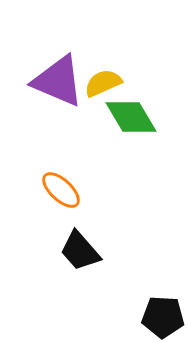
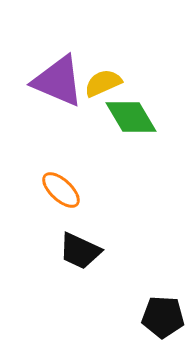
black trapezoid: rotated 24 degrees counterclockwise
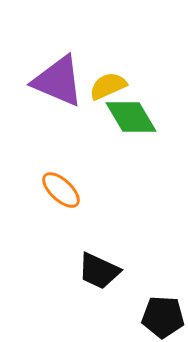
yellow semicircle: moved 5 px right, 3 px down
black trapezoid: moved 19 px right, 20 px down
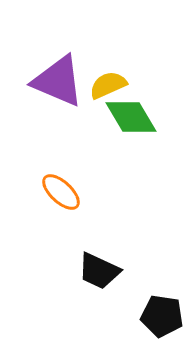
yellow semicircle: moved 1 px up
orange ellipse: moved 2 px down
black pentagon: moved 1 px left, 1 px up; rotated 6 degrees clockwise
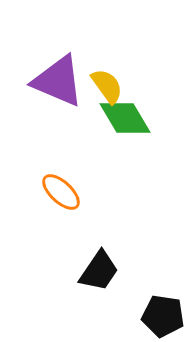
yellow semicircle: moved 1 px left, 1 px down; rotated 78 degrees clockwise
green diamond: moved 6 px left, 1 px down
black trapezoid: rotated 81 degrees counterclockwise
black pentagon: moved 1 px right
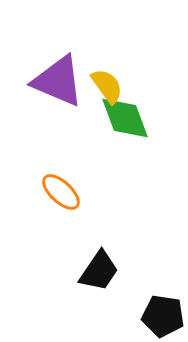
green diamond: rotated 10 degrees clockwise
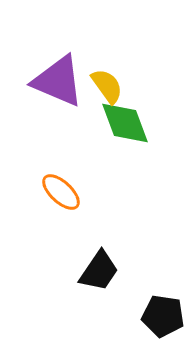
green diamond: moved 5 px down
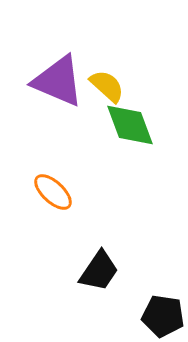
yellow semicircle: rotated 12 degrees counterclockwise
green diamond: moved 5 px right, 2 px down
orange ellipse: moved 8 px left
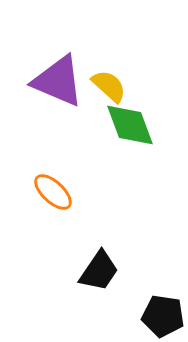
yellow semicircle: moved 2 px right
